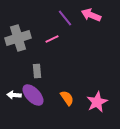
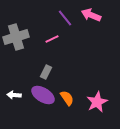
gray cross: moved 2 px left, 1 px up
gray rectangle: moved 9 px right, 1 px down; rotated 32 degrees clockwise
purple ellipse: moved 10 px right; rotated 15 degrees counterclockwise
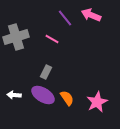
pink line: rotated 56 degrees clockwise
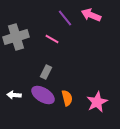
orange semicircle: rotated 21 degrees clockwise
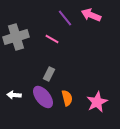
gray rectangle: moved 3 px right, 2 px down
purple ellipse: moved 2 px down; rotated 20 degrees clockwise
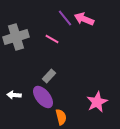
pink arrow: moved 7 px left, 4 px down
gray rectangle: moved 2 px down; rotated 16 degrees clockwise
orange semicircle: moved 6 px left, 19 px down
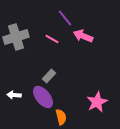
pink arrow: moved 1 px left, 17 px down
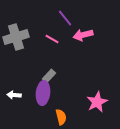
pink arrow: moved 1 px up; rotated 36 degrees counterclockwise
purple ellipse: moved 4 px up; rotated 45 degrees clockwise
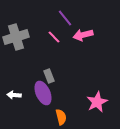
pink line: moved 2 px right, 2 px up; rotated 16 degrees clockwise
gray rectangle: rotated 64 degrees counterclockwise
purple ellipse: rotated 30 degrees counterclockwise
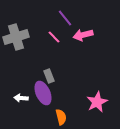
white arrow: moved 7 px right, 3 px down
